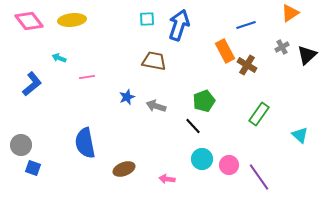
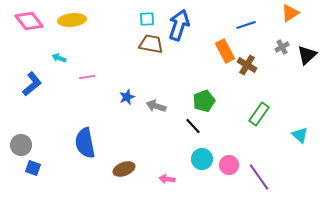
brown trapezoid: moved 3 px left, 17 px up
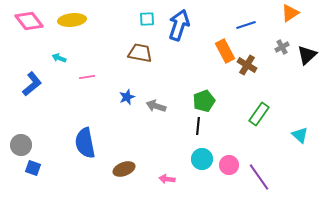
brown trapezoid: moved 11 px left, 9 px down
black line: moved 5 px right; rotated 48 degrees clockwise
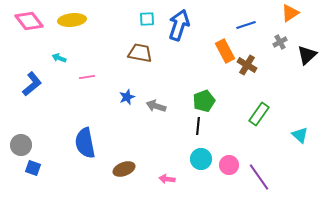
gray cross: moved 2 px left, 5 px up
cyan circle: moved 1 px left
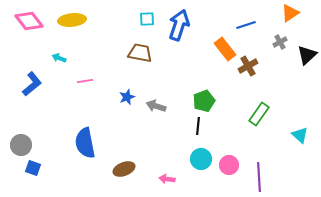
orange rectangle: moved 2 px up; rotated 10 degrees counterclockwise
brown cross: moved 1 px right, 1 px down; rotated 30 degrees clockwise
pink line: moved 2 px left, 4 px down
purple line: rotated 32 degrees clockwise
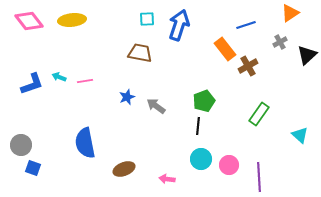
cyan arrow: moved 19 px down
blue L-shape: rotated 20 degrees clockwise
gray arrow: rotated 18 degrees clockwise
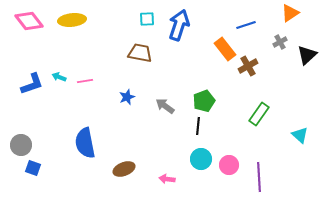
gray arrow: moved 9 px right
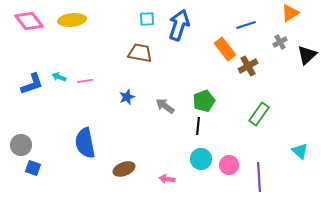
cyan triangle: moved 16 px down
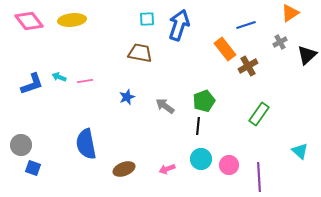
blue semicircle: moved 1 px right, 1 px down
pink arrow: moved 10 px up; rotated 28 degrees counterclockwise
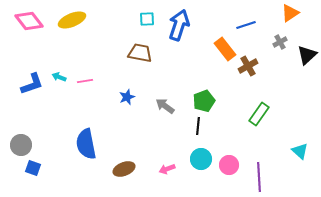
yellow ellipse: rotated 16 degrees counterclockwise
